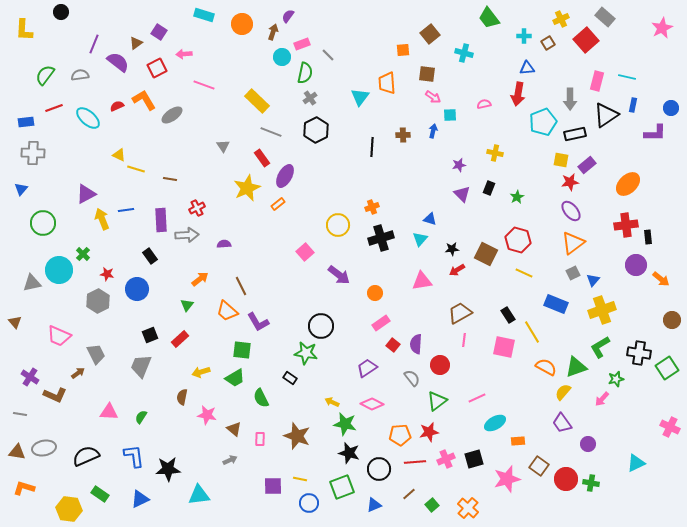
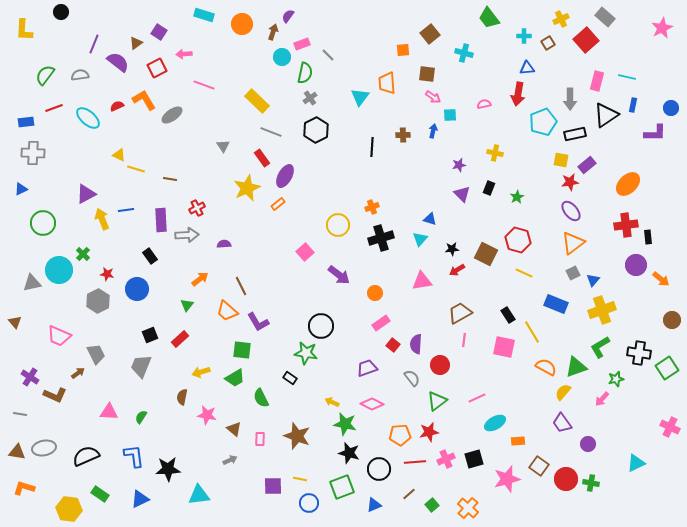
blue triangle at (21, 189): rotated 24 degrees clockwise
purple trapezoid at (367, 368): rotated 15 degrees clockwise
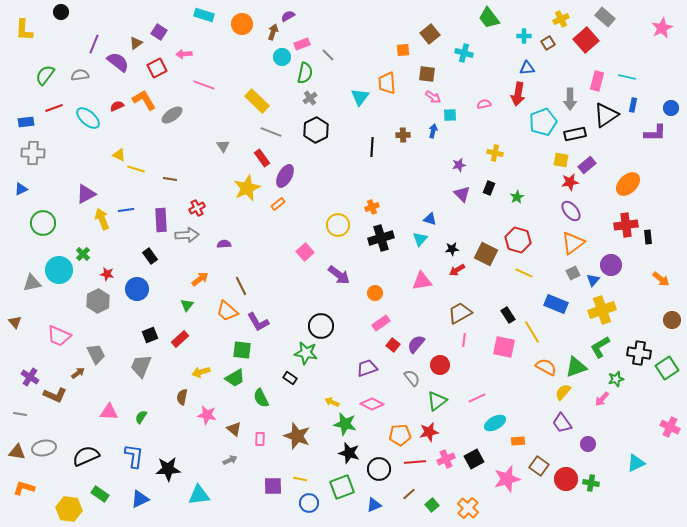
purple semicircle at (288, 16): rotated 24 degrees clockwise
purple circle at (636, 265): moved 25 px left
purple semicircle at (416, 344): rotated 36 degrees clockwise
blue L-shape at (134, 456): rotated 15 degrees clockwise
black square at (474, 459): rotated 12 degrees counterclockwise
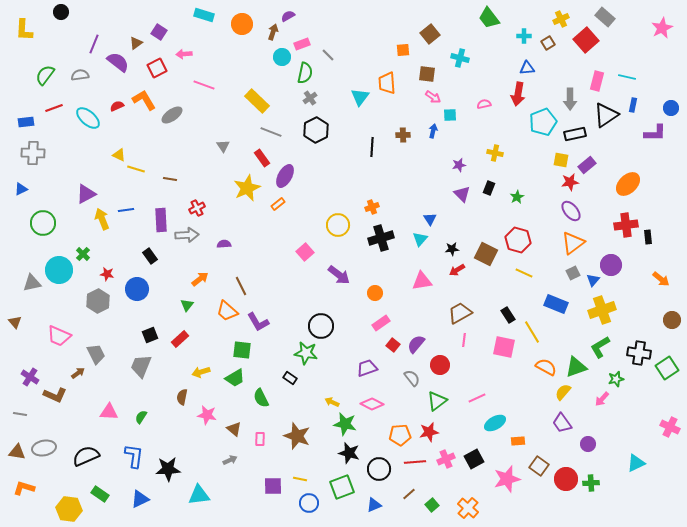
cyan cross at (464, 53): moved 4 px left, 5 px down
blue triangle at (430, 219): rotated 40 degrees clockwise
green cross at (591, 483): rotated 14 degrees counterclockwise
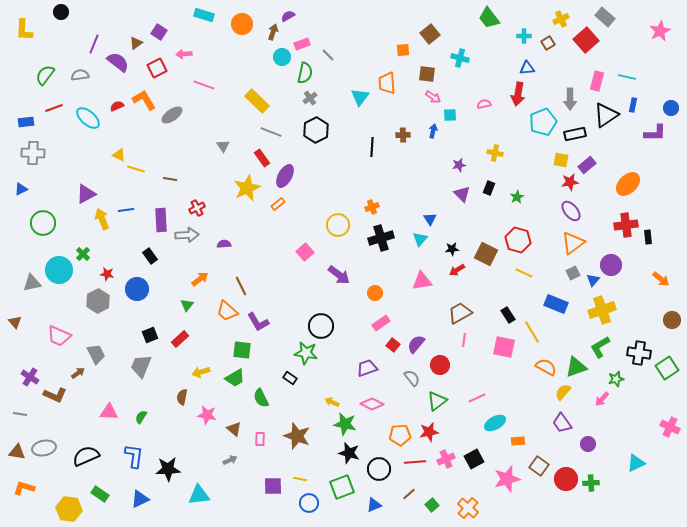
pink star at (662, 28): moved 2 px left, 3 px down
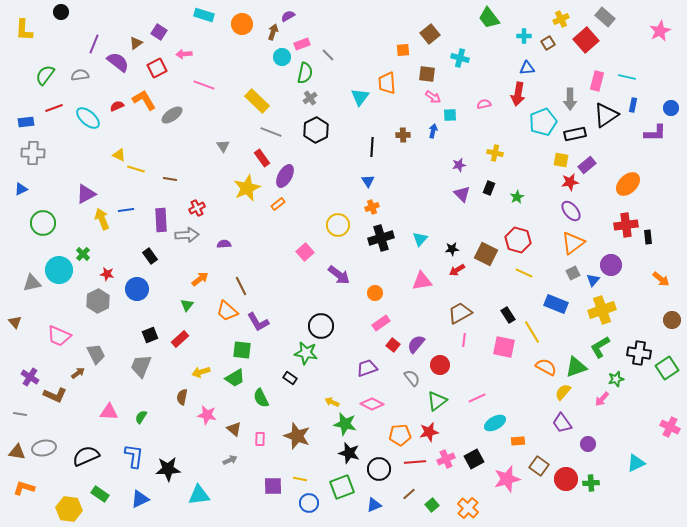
blue triangle at (430, 219): moved 62 px left, 38 px up
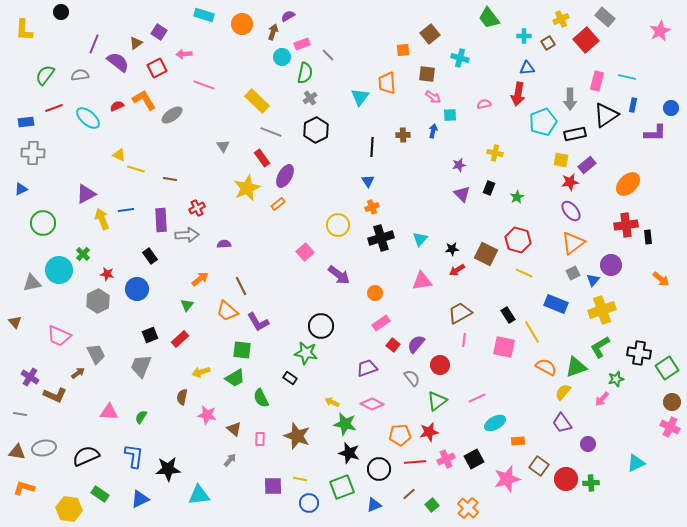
brown circle at (672, 320): moved 82 px down
gray arrow at (230, 460): rotated 24 degrees counterclockwise
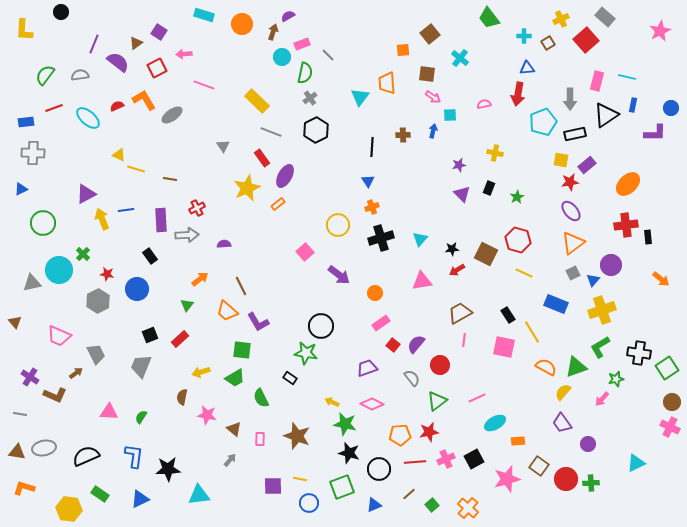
cyan cross at (460, 58): rotated 24 degrees clockwise
brown arrow at (78, 373): moved 2 px left
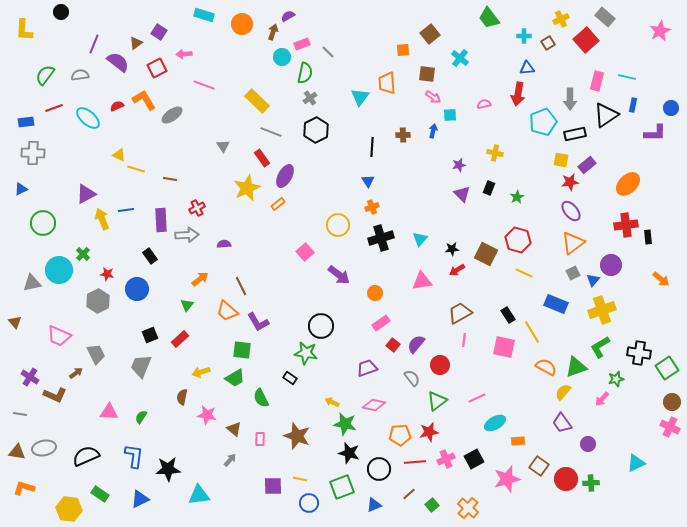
gray line at (328, 55): moved 3 px up
pink diamond at (372, 404): moved 2 px right, 1 px down; rotated 15 degrees counterclockwise
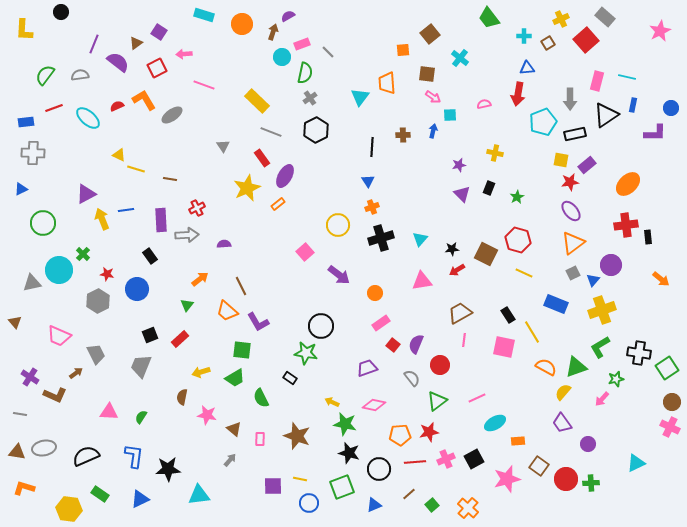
purple semicircle at (416, 344): rotated 18 degrees counterclockwise
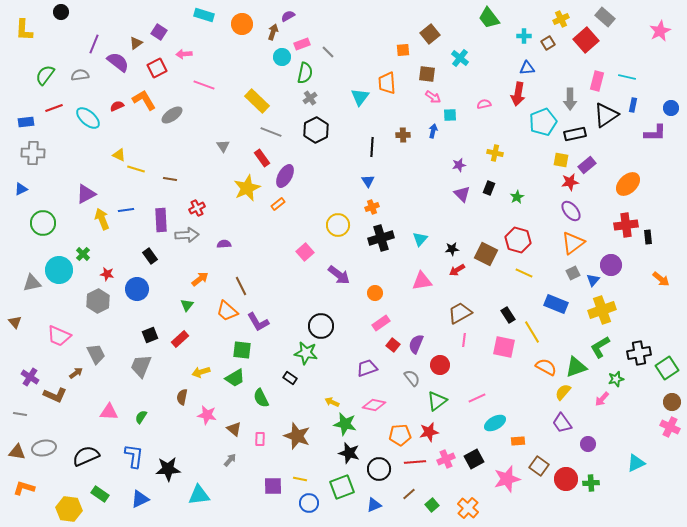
black cross at (639, 353): rotated 20 degrees counterclockwise
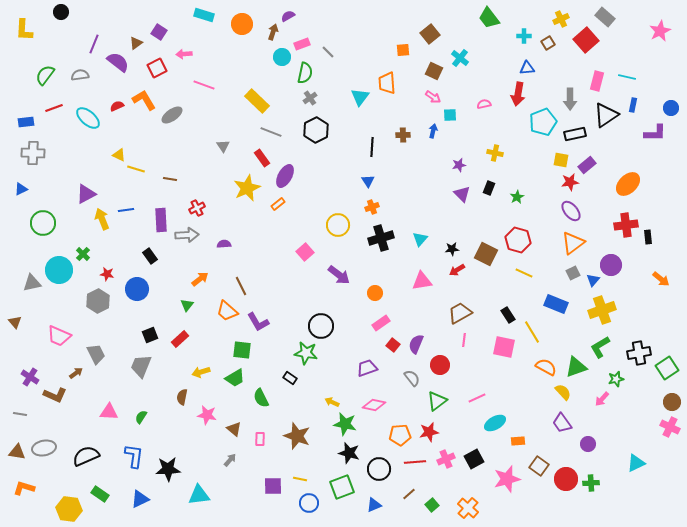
brown square at (427, 74): moved 7 px right, 3 px up; rotated 18 degrees clockwise
yellow semicircle at (563, 392): rotated 96 degrees clockwise
